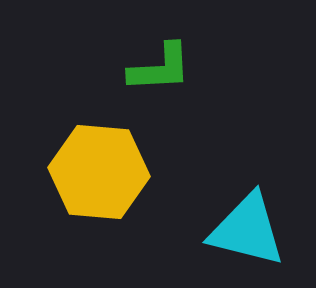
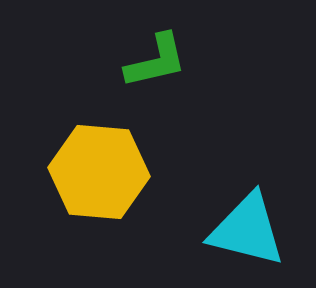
green L-shape: moved 4 px left, 7 px up; rotated 10 degrees counterclockwise
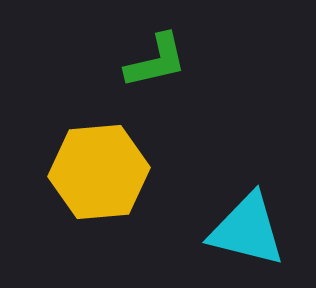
yellow hexagon: rotated 10 degrees counterclockwise
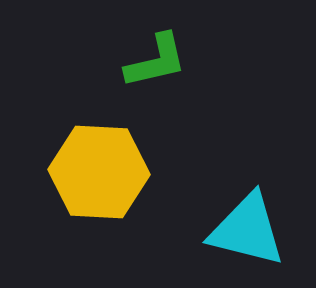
yellow hexagon: rotated 8 degrees clockwise
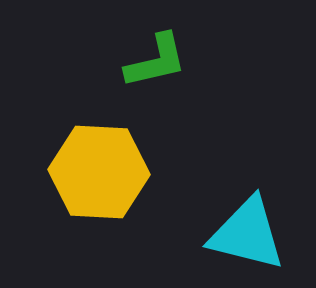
cyan triangle: moved 4 px down
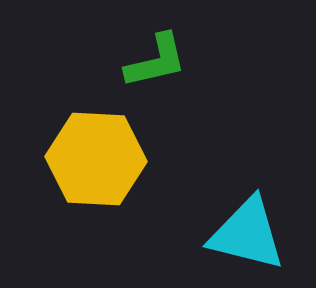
yellow hexagon: moved 3 px left, 13 px up
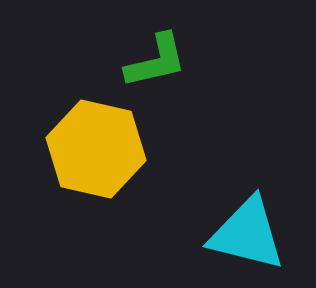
yellow hexagon: moved 10 px up; rotated 10 degrees clockwise
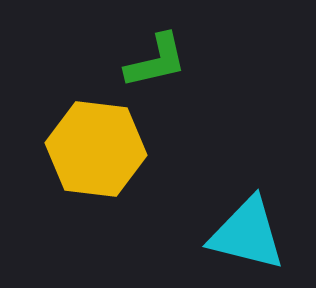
yellow hexagon: rotated 6 degrees counterclockwise
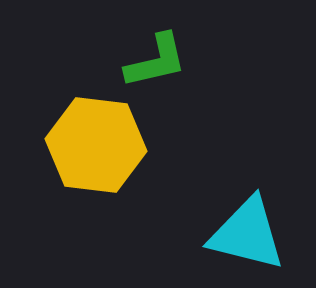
yellow hexagon: moved 4 px up
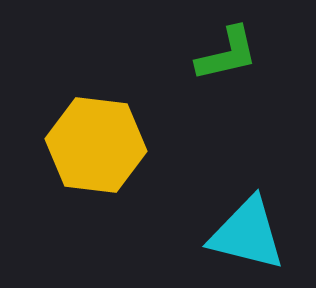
green L-shape: moved 71 px right, 7 px up
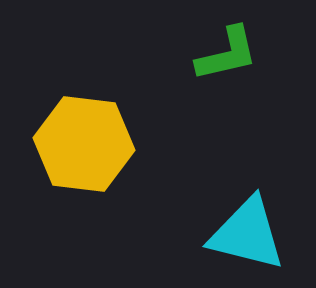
yellow hexagon: moved 12 px left, 1 px up
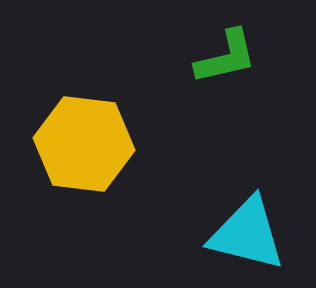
green L-shape: moved 1 px left, 3 px down
